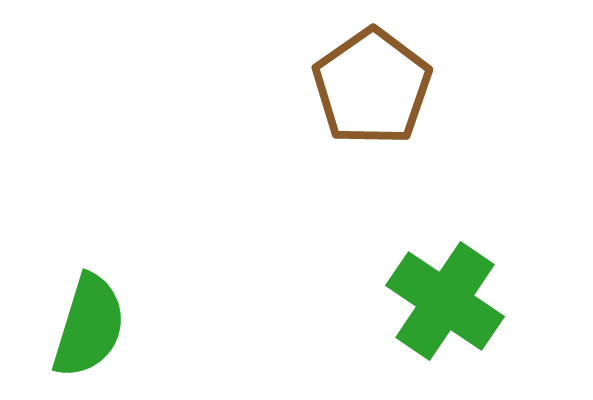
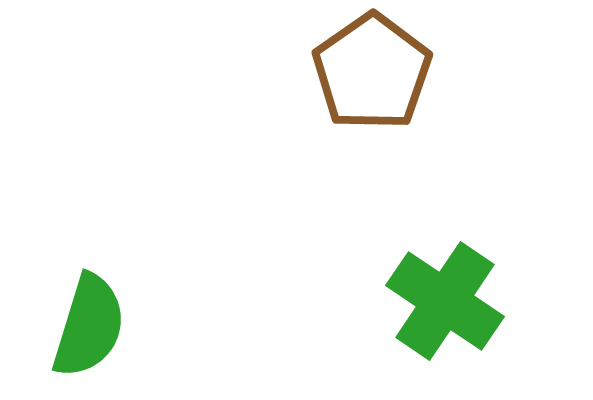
brown pentagon: moved 15 px up
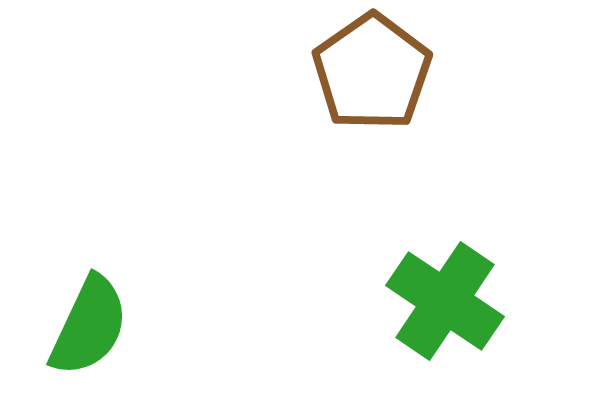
green semicircle: rotated 8 degrees clockwise
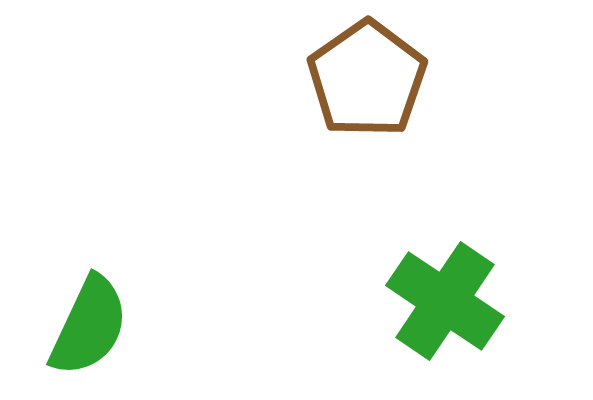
brown pentagon: moved 5 px left, 7 px down
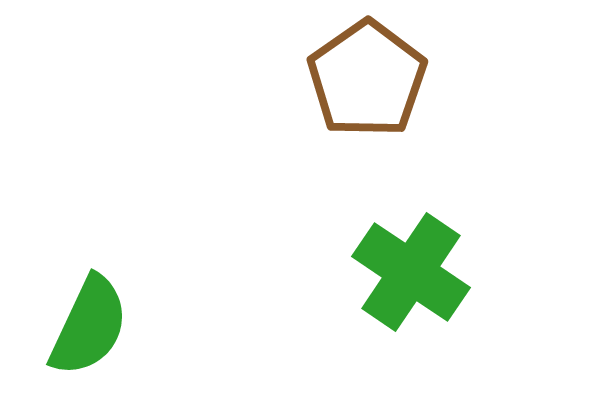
green cross: moved 34 px left, 29 px up
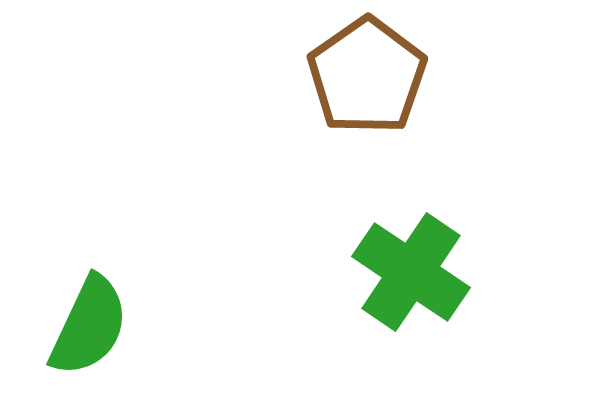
brown pentagon: moved 3 px up
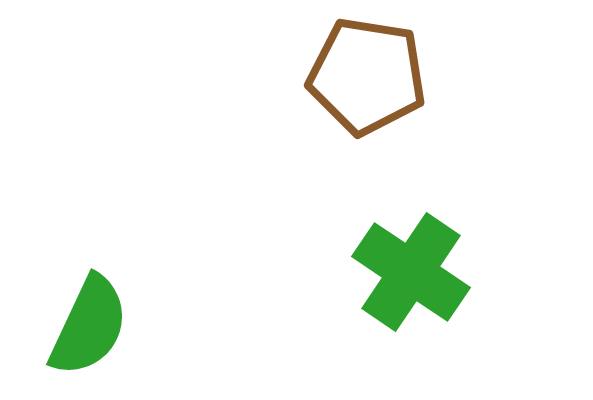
brown pentagon: rotated 28 degrees counterclockwise
